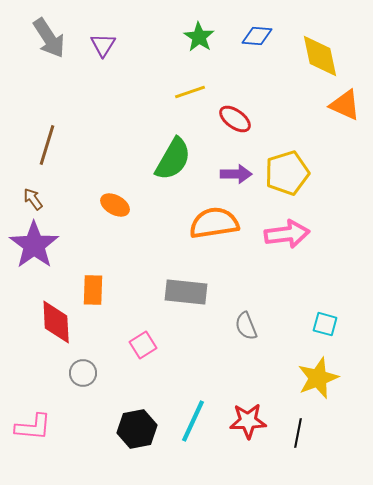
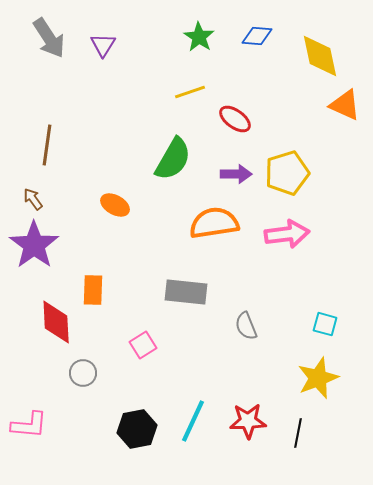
brown line: rotated 9 degrees counterclockwise
pink L-shape: moved 4 px left, 2 px up
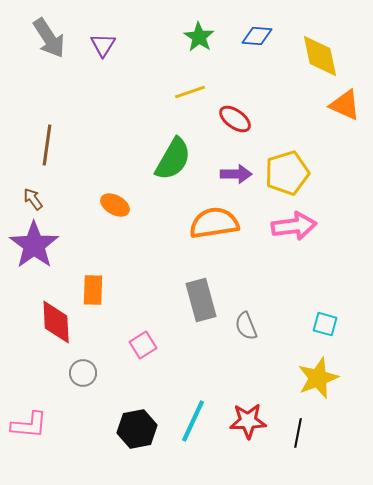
pink arrow: moved 7 px right, 8 px up
gray rectangle: moved 15 px right, 8 px down; rotated 69 degrees clockwise
